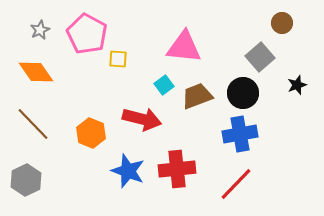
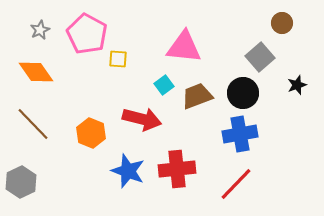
gray hexagon: moved 5 px left, 2 px down
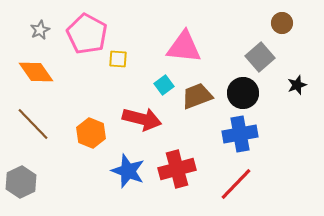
red cross: rotated 9 degrees counterclockwise
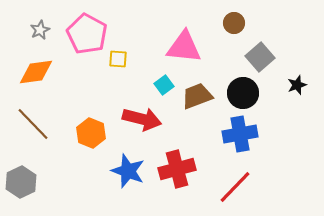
brown circle: moved 48 px left
orange diamond: rotated 63 degrees counterclockwise
red line: moved 1 px left, 3 px down
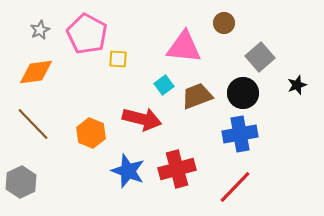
brown circle: moved 10 px left
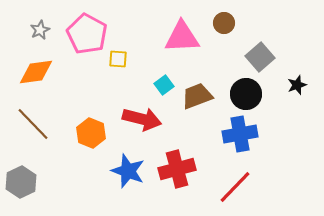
pink triangle: moved 2 px left, 10 px up; rotated 9 degrees counterclockwise
black circle: moved 3 px right, 1 px down
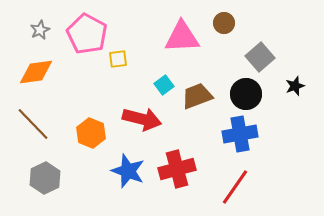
yellow square: rotated 12 degrees counterclockwise
black star: moved 2 px left, 1 px down
gray hexagon: moved 24 px right, 4 px up
red line: rotated 9 degrees counterclockwise
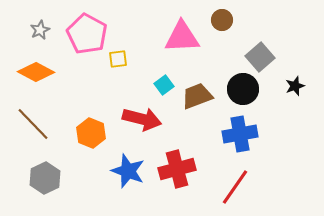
brown circle: moved 2 px left, 3 px up
orange diamond: rotated 36 degrees clockwise
black circle: moved 3 px left, 5 px up
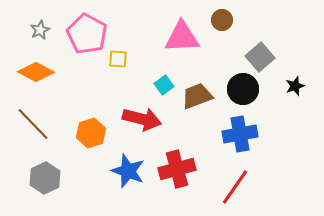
yellow square: rotated 12 degrees clockwise
orange hexagon: rotated 20 degrees clockwise
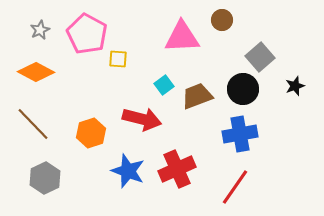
red cross: rotated 9 degrees counterclockwise
